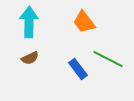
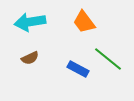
cyan arrow: moved 1 px right; rotated 100 degrees counterclockwise
green line: rotated 12 degrees clockwise
blue rectangle: rotated 25 degrees counterclockwise
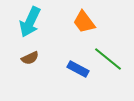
cyan arrow: rotated 56 degrees counterclockwise
